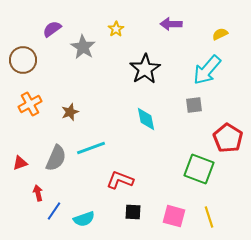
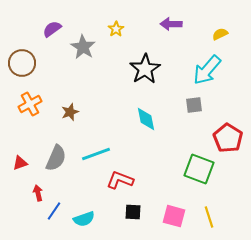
brown circle: moved 1 px left, 3 px down
cyan line: moved 5 px right, 6 px down
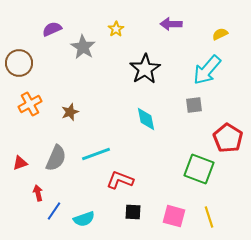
purple semicircle: rotated 12 degrees clockwise
brown circle: moved 3 px left
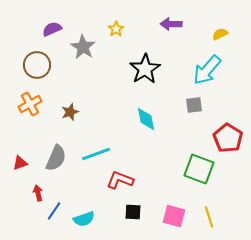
brown circle: moved 18 px right, 2 px down
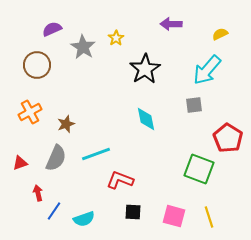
yellow star: moved 9 px down
orange cross: moved 8 px down
brown star: moved 4 px left, 12 px down
